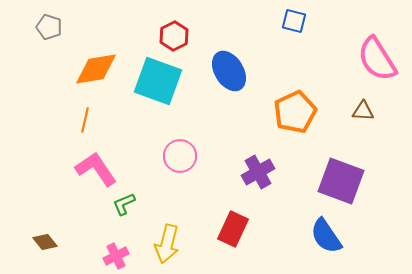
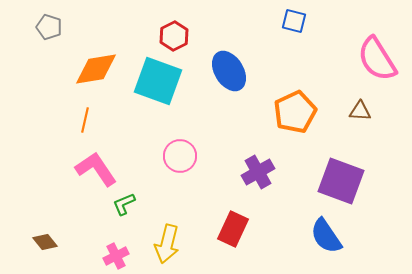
brown triangle: moved 3 px left
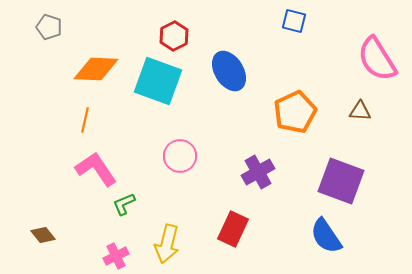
orange diamond: rotated 12 degrees clockwise
brown diamond: moved 2 px left, 7 px up
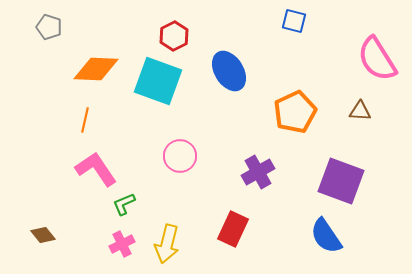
pink cross: moved 6 px right, 12 px up
